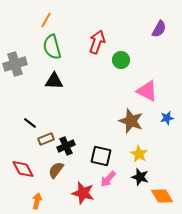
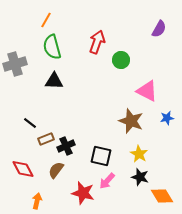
pink arrow: moved 1 px left, 2 px down
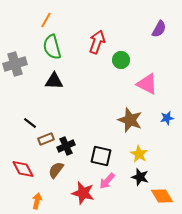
pink triangle: moved 7 px up
brown star: moved 1 px left, 1 px up
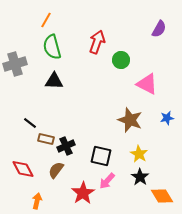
brown rectangle: rotated 35 degrees clockwise
black star: rotated 18 degrees clockwise
red star: rotated 25 degrees clockwise
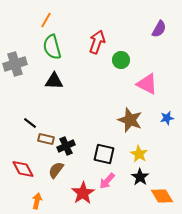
black square: moved 3 px right, 2 px up
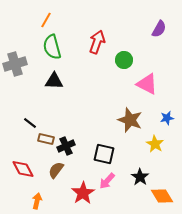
green circle: moved 3 px right
yellow star: moved 16 px right, 10 px up
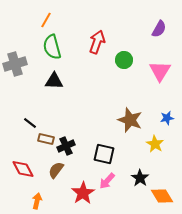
pink triangle: moved 13 px right, 13 px up; rotated 35 degrees clockwise
black star: moved 1 px down
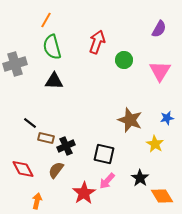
brown rectangle: moved 1 px up
red star: moved 1 px right
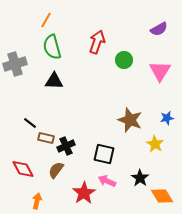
purple semicircle: rotated 30 degrees clockwise
pink arrow: rotated 72 degrees clockwise
